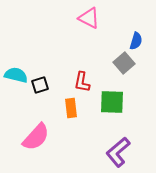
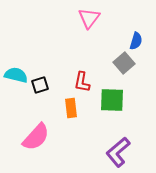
pink triangle: rotated 40 degrees clockwise
green square: moved 2 px up
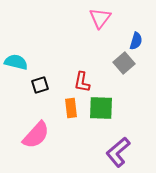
pink triangle: moved 11 px right
cyan semicircle: moved 13 px up
green square: moved 11 px left, 8 px down
pink semicircle: moved 2 px up
